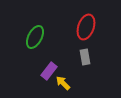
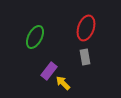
red ellipse: moved 1 px down
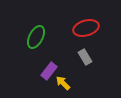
red ellipse: rotated 55 degrees clockwise
green ellipse: moved 1 px right
gray rectangle: rotated 21 degrees counterclockwise
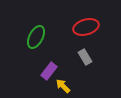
red ellipse: moved 1 px up
yellow arrow: moved 3 px down
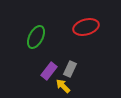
gray rectangle: moved 15 px left, 12 px down; rotated 56 degrees clockwise
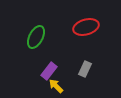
gray rectangle: moved 15 px right
yellow arrow: moved 7 px left
